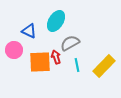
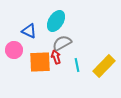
gray semicircle: moved 8 px left
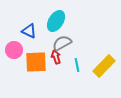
orange square: moved 4 px left
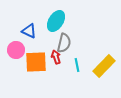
gray semicircle: moved 2 px right; rotated 132 degrees clockwise
pink circle: moved 2 px right
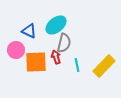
cyan ellipse: moved 4 px down; rotated 20 degrees clockwise
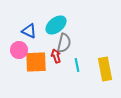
pink circle: moved 3 px right
red arrow: moved 1 px up
yellow rectangle: moved 1 px right, 3 px down; rotated 55 degrees counterclockwise
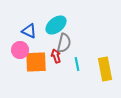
pink circle: moved 1 px right
cyan line: moved 1 px up
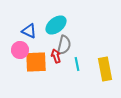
gray semicircle: moved 2 px down
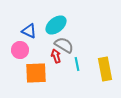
gray semicircle: rotated 72 degrees counterclockwise
orange square: moved 11 px down
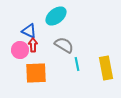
cyan ellipse: moved 9 px up
red arrow: moved 23 px left, 11 px up; rotated 16 degrees clockwise
yellow rectangle: moved 1 px right, 1 px up
